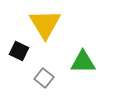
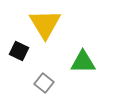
gray square: moved 5 px down
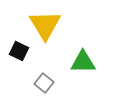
yellow triangle: moved 1 px down
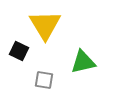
green triangle: rotated 12 degrees counterclockwise
gray square: moved 3 px up; rotated 30 degrees counterclockwise
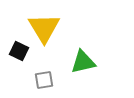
yellow triangle: moved 1 px left, 3 px down
gray square: rotated 18 degrees counterclockwise
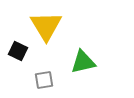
yellow triangle: moved 2 px right, 2 px up
black square: moved 1 px left
